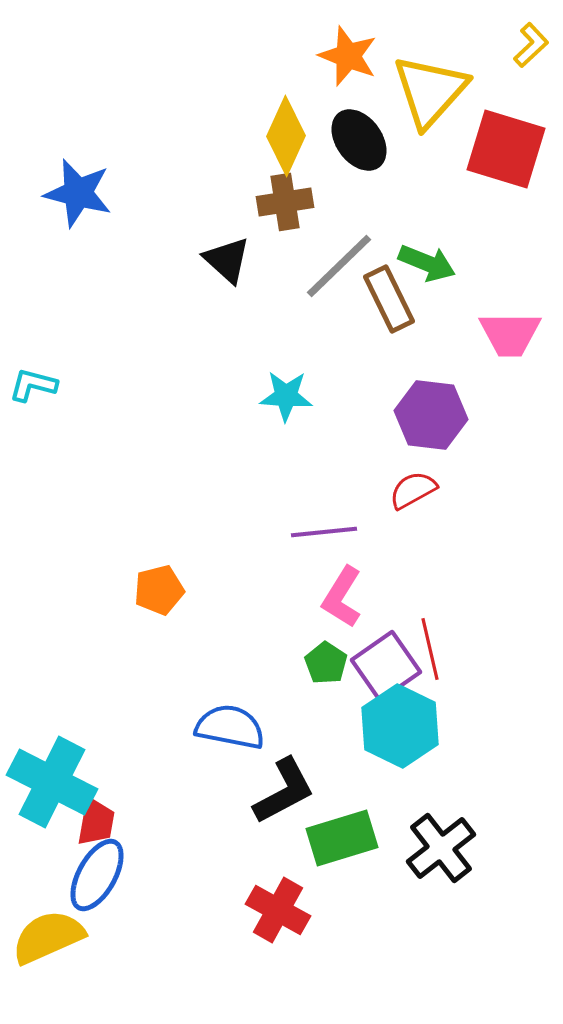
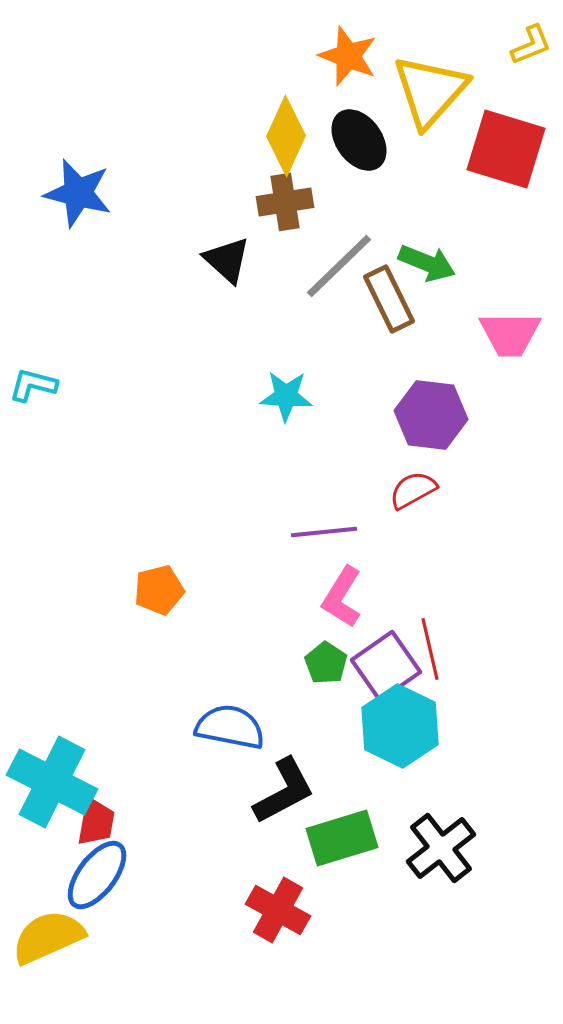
yellow L-shape: rotated 21 degrees clockwise
blue ellipse: rotated 8 degrees clockwise
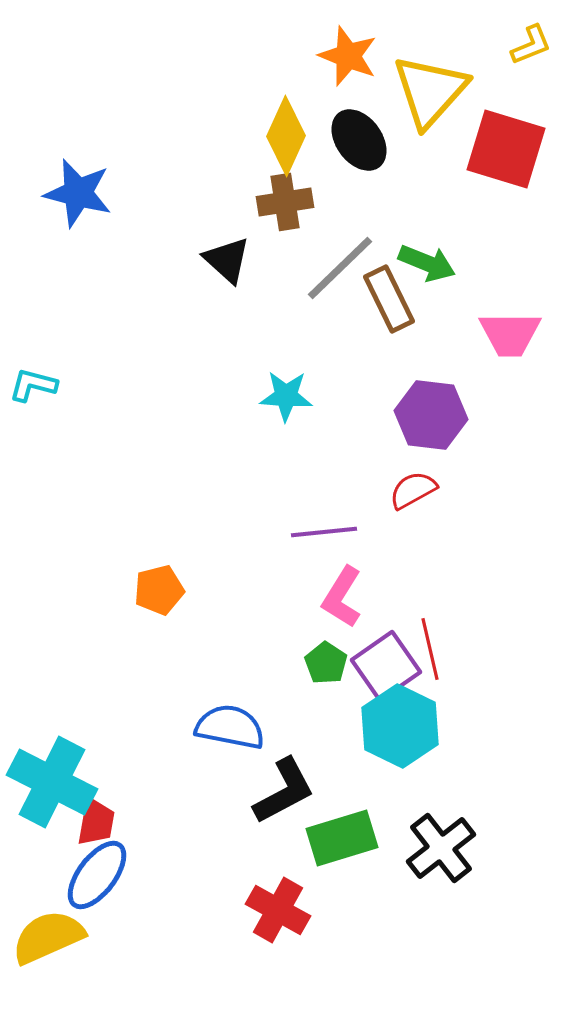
gray line: moved 1 px right, 2 px down
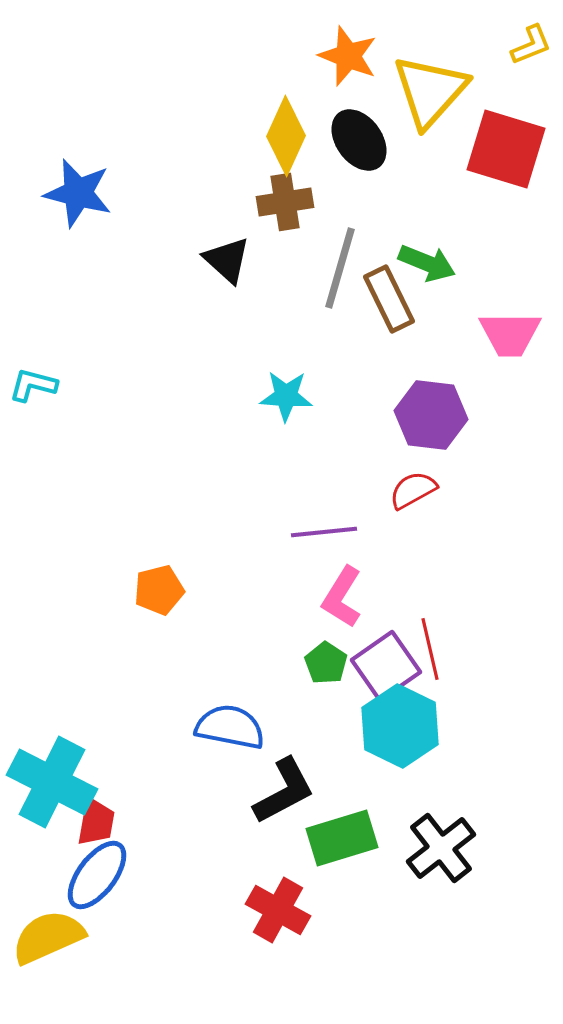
gray line: rotated 30 degrees counterclockwise
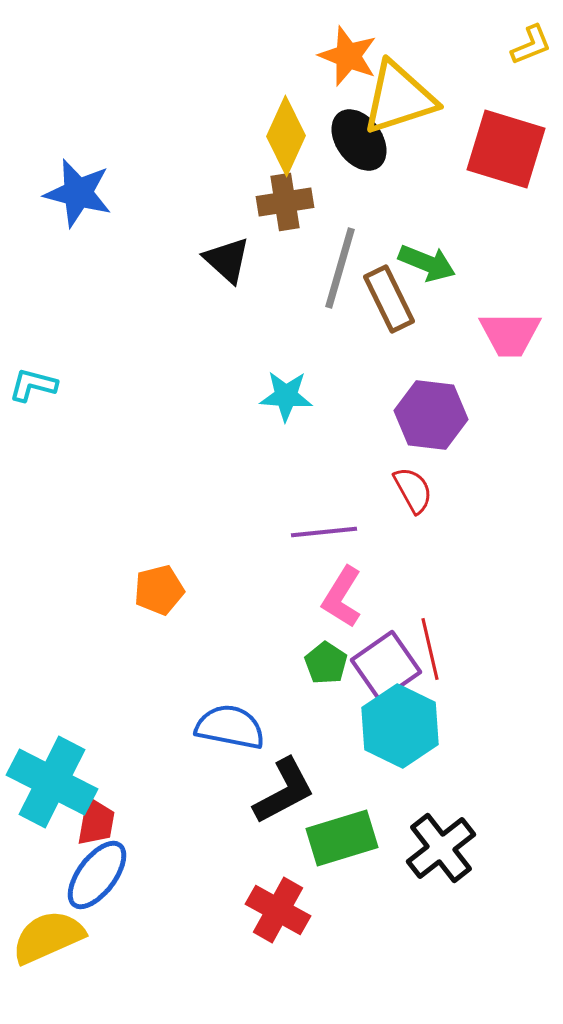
yellow triangle: moved 31 px left, 7 px down; rotated 30 degrees clockwise
red semicircle: rotated 90 degrees clockwise
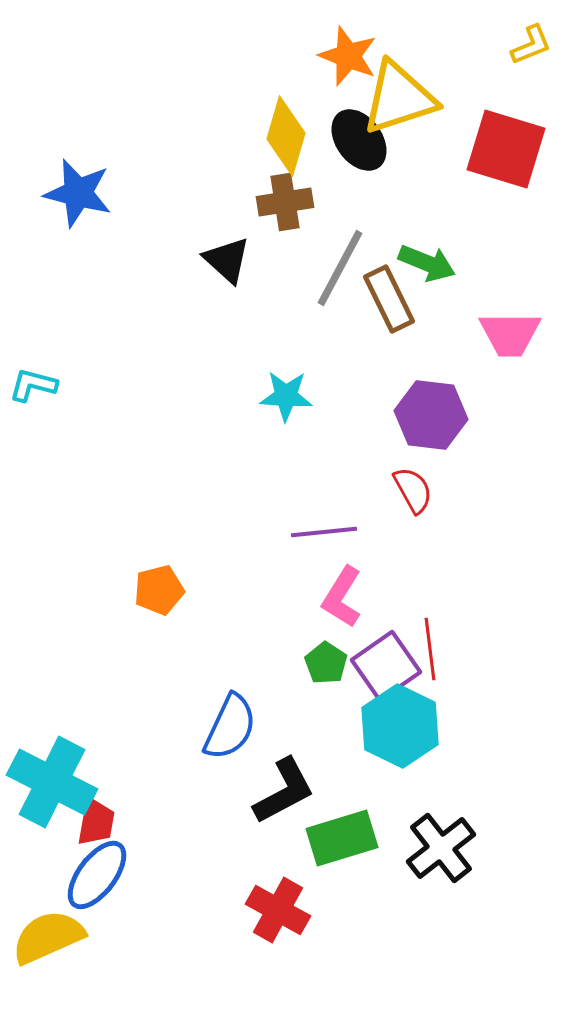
yellow diamond: rotated 8 degrees counterclockwise
gray line: rotated 12 degrees clockwise
red line: rotated 6 degrees clockwise
blue semicircle: rotated 104 degrees clockwise
